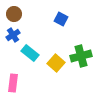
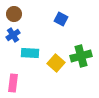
cyan rectangle: rotated 36 degrees counterclockwise
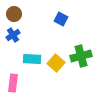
cyan rectangle: moved 2 px right, 6 px down
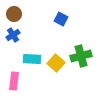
pink rectangle: moved 1 px right, 2 px up
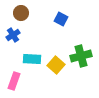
brown circle: moved 7 px right, 1 px up
yellow square: moved 2 px down
pink rectangle: rotated 12 degrees clockwise
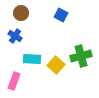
blue square: moved 4 px up
blue cross: moved 2 px right, 1 px down; rotated 24 degrees counterclockwise
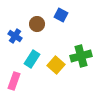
brown circle: moved 16 px right, 11 px down
cyan rectangle: rotated 60 degrees counterclockwise
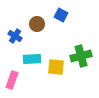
cyan rectangle: rotated 54 degrees clockwise
yellow square: moved 2 px down; rotated 36 degrees counterclockwise
pink rectangle: moved 2 px left, 1 px up
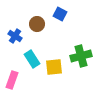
blue square: moved 1 px left, 1 px up
cyan rectangle: rotated 60 degrees clockwise
yellow square: moved 2 px left; rotated 12 degrees counterclockwise
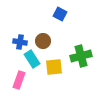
brown circle: moved 6 px right, 17 px down
blue cross: moved 5 px right, 6 px down; rotated 24 degrees counterclockwise
pink rectangle: moved 7 px right
